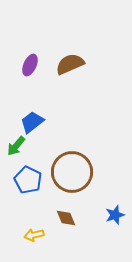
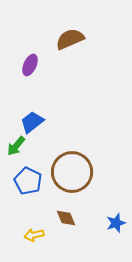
brown semicircle: moved 25 px up
blue pentagon: moved 1 px down
blue star: moved 1 px right, 8 px down
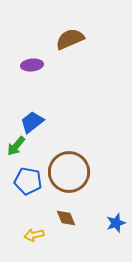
purple ellipse: moved 2 px right; rotated 60 degrees clockwise
brown circle: moved 3 px left
blue pentagon: rotated 16 degrees counterclockwise
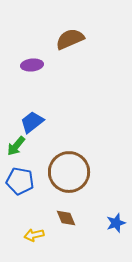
blue pentagon: moved 8 px left
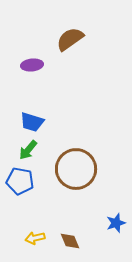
brown semicircle: rotated 12 degrees counterclockwise
blue trapezoid: rotated 125 degrees counterclockwise
green arrow: moved 12 px right, 4 px down
brown circle: moved 7 px right, 3 px up
brown diamond: moved 4 px right, 23 px down
yellow arrow: moved 1 px right, 3 px down
